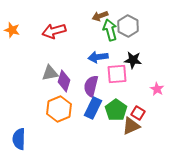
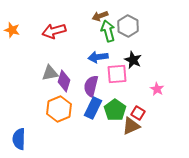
green arrow: moved 2 px left, 1 px down
black star: rotated 18 degrees clockwise
green pentagon: moved 1 px left
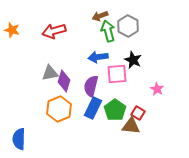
brown triangle: rotated 30 degrees clockwise
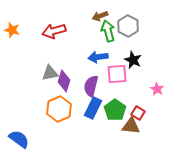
blue semicircle: rotated 125 degrees clockwise
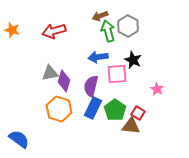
orange hexagon: rotated 20 degrees counterclockwise
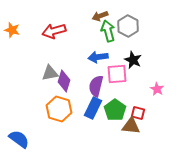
purple semicircle: moved 5 px right
red square: rotated 16 degrees counterclockwise
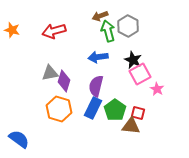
pink square: moved 23 px right; rotated 25 degrees counterclockwise
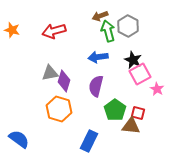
blue rectangle: moved 4 px left, 33 px down
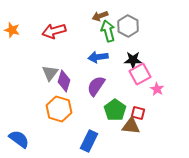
black star: rotated 24 degrees counterclockwise
gray triangle: rotated 42 degrees counterclockwise
purple semicircle: rotated 20 degrees clockwise
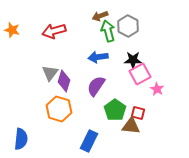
blue semicircle: moved 2 px right; rotated 60 degrees clockwise
